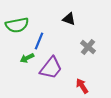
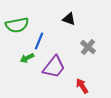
purple trapezoid: moved 3 px right, 1 px up
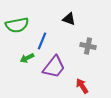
blue line: moved 3 px right
gray cross: moved 1 px up; rotated 28 degrees counterclockwise
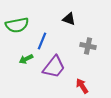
green arrow: moved 1 px left, 1 px down
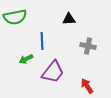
black triangle: rotated 24 degrees counterclockwise
green semicircle: moved 2 px left, 8 px up
blue line: rotated 24 degrees counterclockwise
purple trapezoid: moved 1 px left, 5 px down
red arrow: moved 5 px right
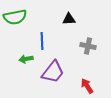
green arrow: rotated 16 degrees clockwise
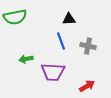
blue line: moved 19 px right; rotated 18 degrees counterclockwise
purple trapezoid: rotated 55 degrees clockwise
red arrow: rotated 91 degrees clockwise
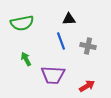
green semicircle: moved 7 px right, 6 px down
green arrow: rotated 72 degrees clockwise
purple trapezoid: moved 3 px down
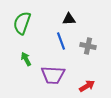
green semicircle: rotated 120 degrees clockwise
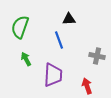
green semicircle: moved 2 px left, 4 px down
blue line: moved 2 px left, 1 px up
gray cross: moved 9 px right, 10 px down
purple trapezoid: rotated 90 degrees counterclockwise
red arrow: rotated 77 degrees counterclockwise
